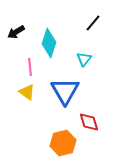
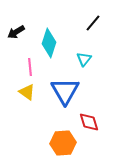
orange hexagon: rotated 10 degrees clockwise
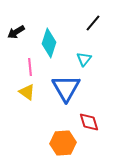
blue triangle: moved 1 px right, 3 px up
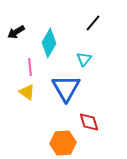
cyan diamond: rotated 12 degrees clockwise
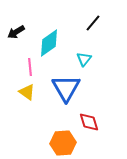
cyan diamond: rotated 24 degrees clockwise
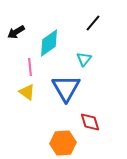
red diamond: moved 1 px right
